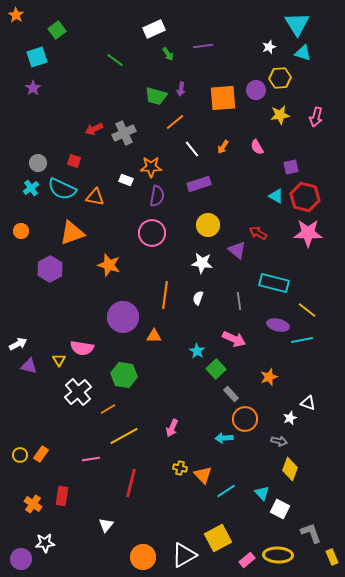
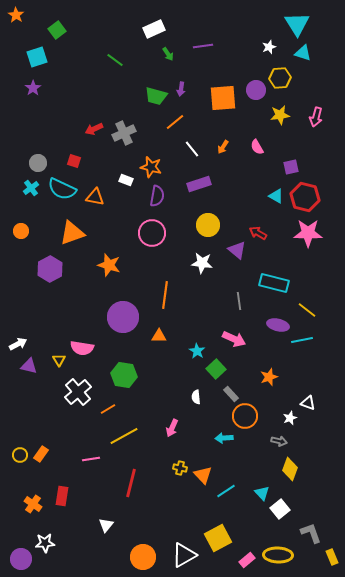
orange star at (151, 167): rotated 15 degrees clockwise
white semicircle at (198, 298): moved 2 px left, 99 px down; rotated 24 degrees counterclockwise
orange triangle at (154, 336): moved 5 px right
orange circle at (245, 419): moved 3 px up
white square at (280, 509): rotated 24 degrees clockwise
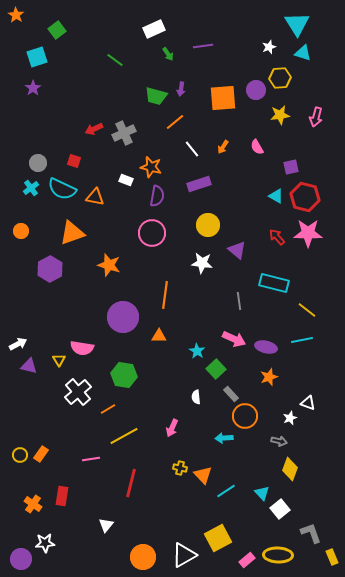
red arrow at (258, 233): moved 19 px right, 4 px down; rotated 18 degrees clockwise
purple ellipse at (278, 325): moved 12 px left, 22 px down
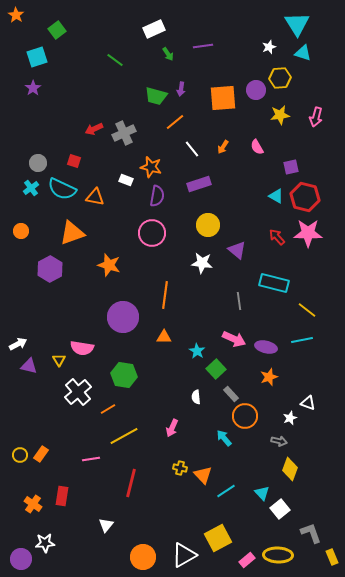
orange triangle at (159, 336): moved 5 px right, 1 px down
cyan arrow at (224, 438): rotated 54 degrees clockwise
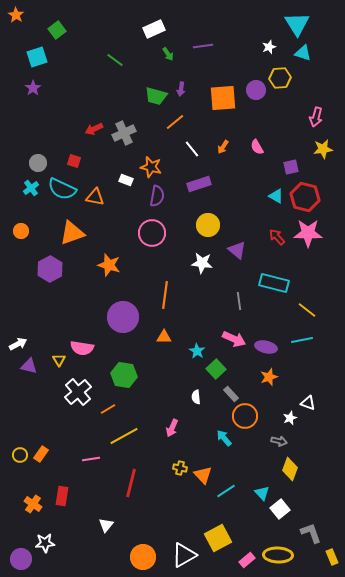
yellow star at (280, 115): moved 43 px right, 34 px down
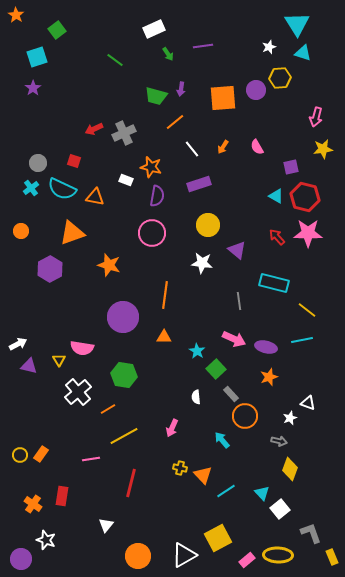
cyan arrow at (224, 438): moved 2 px left, 2 px down
white star at (45, 543): moved 1 px right, 3 px up; rotated 24 degrees clockwise
orange circle at (143, 557): moved 5 px left, 1 px up
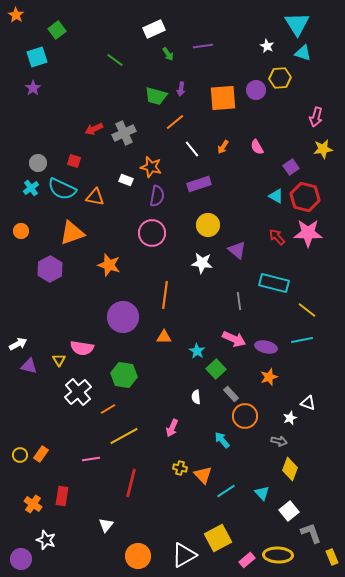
white star at (269, 47): moved 2 px left, 1 px up; rotated 24 degrees counterclockwise
purple square at (291, 167): rotated 21 degrees counterclockwise
white square at (280, 509): moved 9 px right, 2 px down
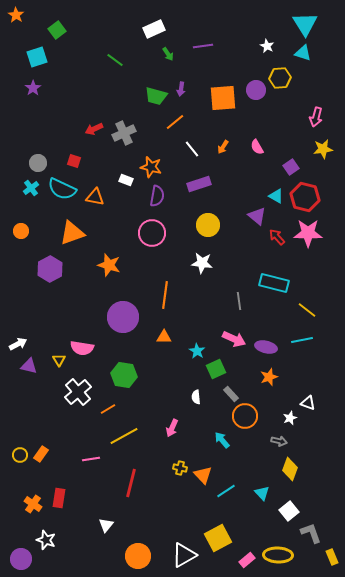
cyan triangle at (297, 24): moved 8 px right
purple triangle at (237, 250): moved 20 px right, 34 px up
green square at (216, 369): rotated 18 degrees clockwise
red rectangle at (62, 496): moved 3 px left, 2 px down
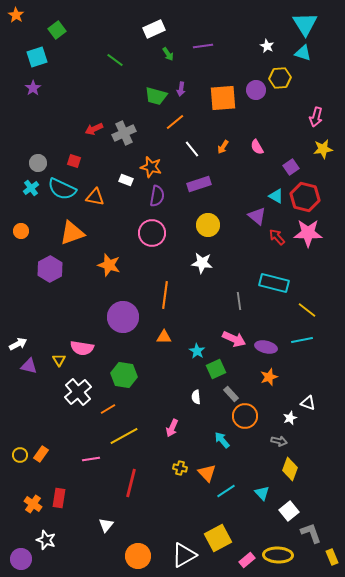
orange triangle at (203, 475): moved 4 px right, 2 px up
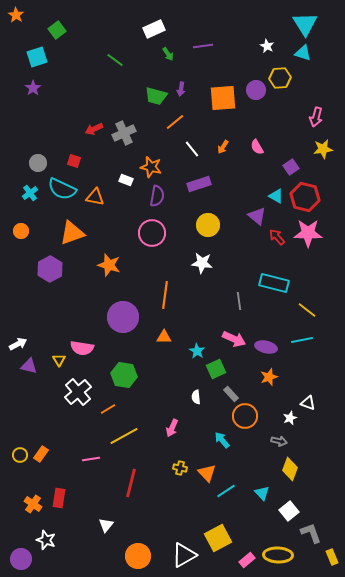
cyan cross at (31, 188): moved 1 px left, 5 px down
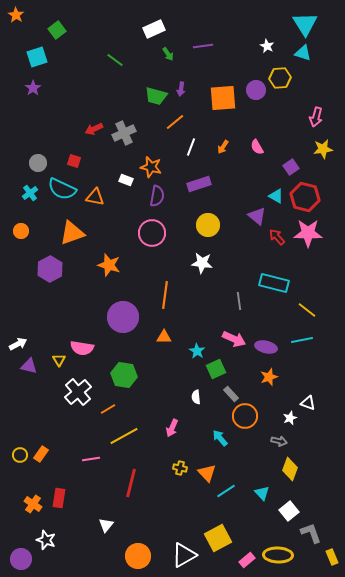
white line at (192, 149): moved 1 px left, 2 px up; rotated 60 degrees clockwise
cyan arrow at (222, 440): moved 2 px left, 2 px up
